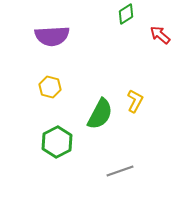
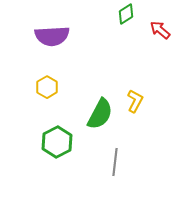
red arrow: moved 5 px up
yellow hexagon: moved 3 px left; rotated 15 degrees clockwise
gray line: moved 5 px left, 9 px up; rotated 64 degrees counterclockwise
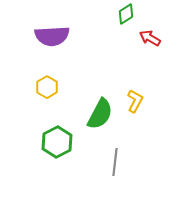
red arrow: moved 10 px left, 8 px down; rotated 10 degrees counterclockwise
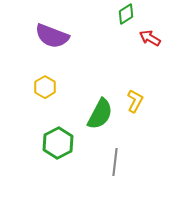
purple semicircle: rotated 24 degrees clockwise
yellow hexagon: moved 2 px left
green hexagon: moved 1 px right, 1 px down
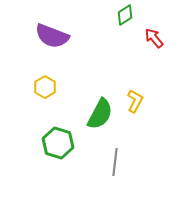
green diamond: moved 1 px left, 1 px down
red arrow: moved 4 px right; rotated 20 degrees clockwise
green hexagon: rotated 16 degrees counterclockwise
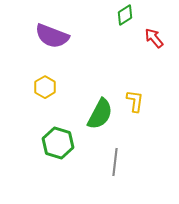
yellow L-shape: rotated 20 degrees counterclockwise
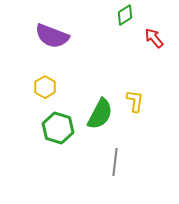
green hexagon: moved 15 px up
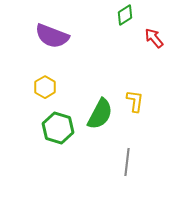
gray line: moved 12 px right
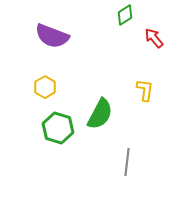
yellow L-shape: moved 10 px right, 11 px up
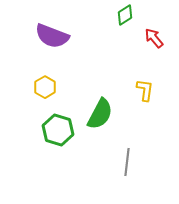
green hexagon: moved 2 px down
